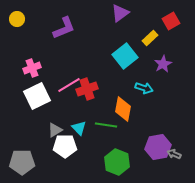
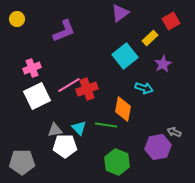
purple L-shape: moved 3 px down
gray triangle: rotated 21 degrees clockwise
gray arrow: moved 22 px up
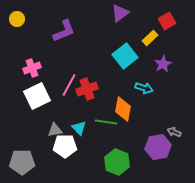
red square: moved 4 px left
pink line: rotated 30 degrees counterclockwise
green line: moved 3 px up
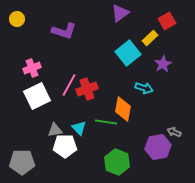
purple L-shape: rotated 40 degrees clockwise
cyan square: moved 3 px right, 3 px up
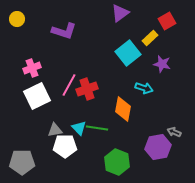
purple star: moved 1 px left; rotated 30 degrees counterclockwise
green line: moved 9 px left, 6 px down
